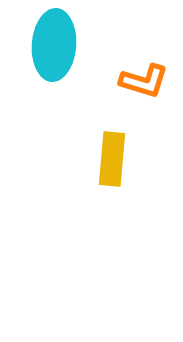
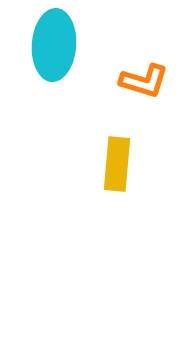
yellow rectangle: moved 5 px right, 5 px down
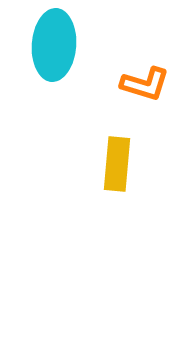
orange L-shape: moved 1 px right, 3 px down
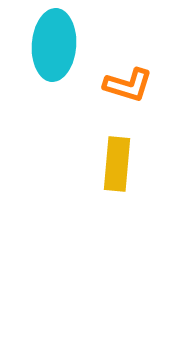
orange L-shape: moved 17 px left, 1 px down
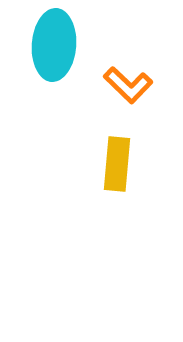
orange L-shape: rotated 27 degrees clockwise
